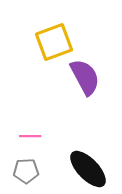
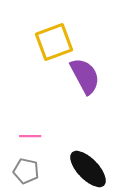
purple semicircle: moved 1 px up
gray pentagon: rotated 15 degrees clockwise
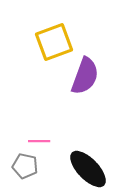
purple semicircle: rotated 48 degrees clockwise
pink line: moved 9 px right, 5 px down
gray pentagon: moved 1 px left, 5 px up
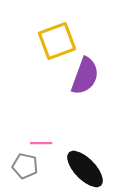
yellow square: moved 3 px right, 1 px up
pink line: moved 2 px right, 2 px down
black ellipse: moved 3 px left
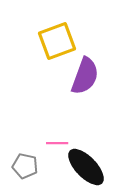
pink line: moved 16 px right
black ellipse: moved 1 px right, 2 px up
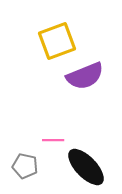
purple semicircle: rotated 48 degrees clockwise
pink line: moved 4 px left, 3 px up
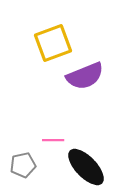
yellow square: moved 4 px left, 2 px down
gray pentagon: moved 2 px left, 1 px up; rotated 25 degrees counterclockwise
